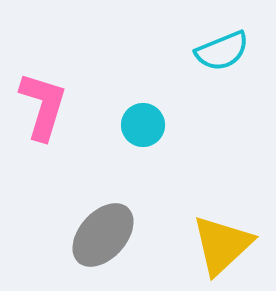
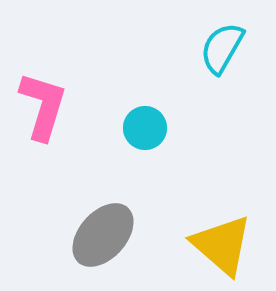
cyan semicircle: moved 3 px up; rotated 142 degrees clockwise
cyan circle: moved 2 px right, 3 px down
yellow triangle: rotated 36 degrees counterclockwise
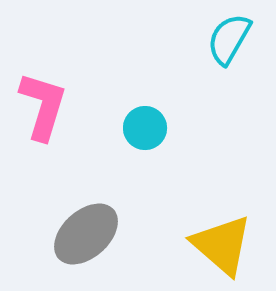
cyan semicircle: moved 7 px right, 9 px up
gray ellipse: moved 17 px left, 1 px up; rotated 6 degrees clockwise
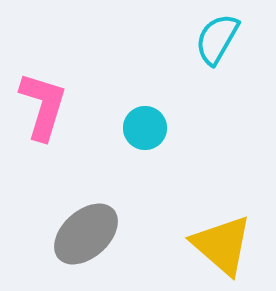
cyan semicircle: moved 12 px left
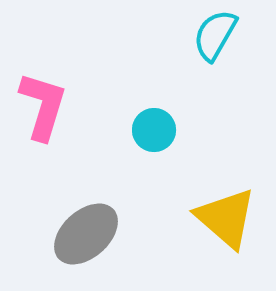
cyan semicircle: moved 2 px left, 4 px up
cyan circle: moved 9 px right, 2 px down
yellow triangle: moved 4 px right, 27 px up
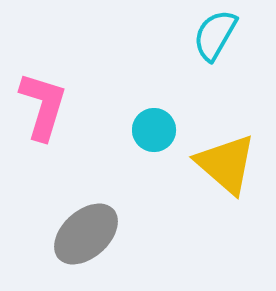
yellow triangle: moved 54 px up
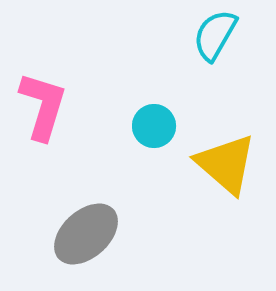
cyan circle: moved 4 px up
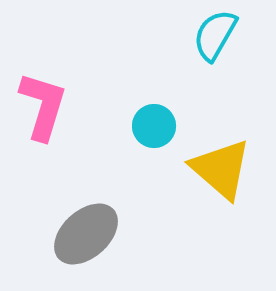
yellow triangle: moved 5 px left, 5 px down
